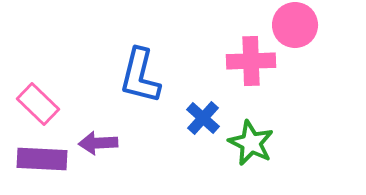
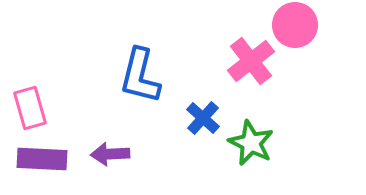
pink cross: rotated 36 degrees counterclockwise
pink rectangle: moved 8 px left, 4 px down; rotated 30 degrees clockwise
purple arrow: moved 12 px right, 11 px down
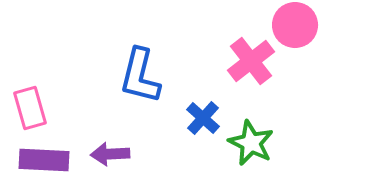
purple rectangle: moved 2 px right, 1 px down
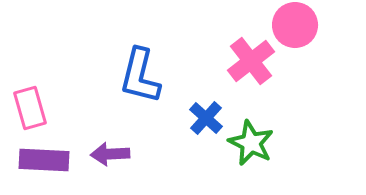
blue cross: moved 3 px right
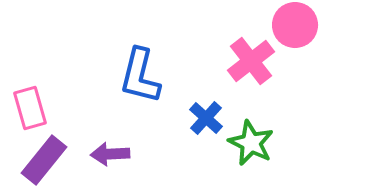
purple rectangle: rotated 54 degrees counterclockwise
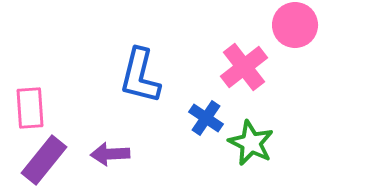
pink cross: moved 7 px left, 6 px down
pink rectangle: rotated 12 degrees clockwise
blue cross: rotated 8 degrees counterclockwise
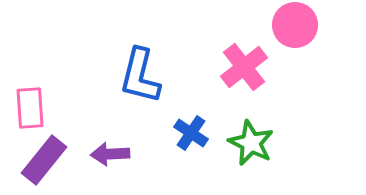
blue cross: moved 15 px left, 15 px down
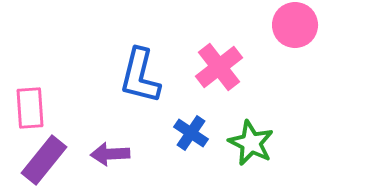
pink cross: moved 25 px left
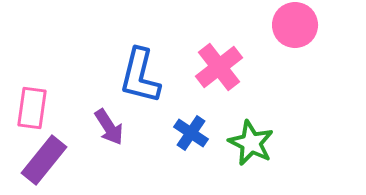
pink rectangle: moved 2 px right; rotated 12 degrees clockwise
purple arrow: moved 1 px left, 27 px up; rotated 120 degrees counterclockwise
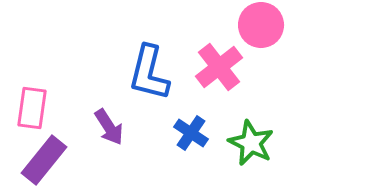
pink circle: moved 34 px left
blue L-shape: moved 9 px right, 3 px up
